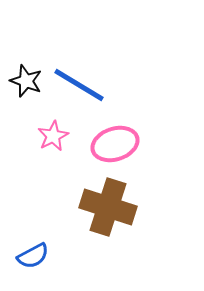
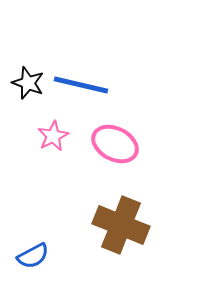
black star: moved 2 px right, 2 px down
blue line: moved 2 px right; rotated 18 degrees counterclockwise
pink ellipse: rotated 45 degrees clockwise
brown cross: moved 13 px right, 18 px down; rotated 4 degrees clockwise
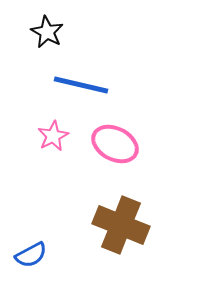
black star: moved 19 px right, 51 px up; rotated 8 degrees clockwise
blue semicircle: moved 2 px left, 1 px up
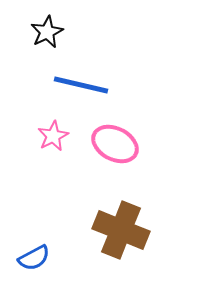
black star: rotated 16 degrees clockwise
brown cross: moved 5 px down
blue semicircle: moved 3 px right, 3 px down
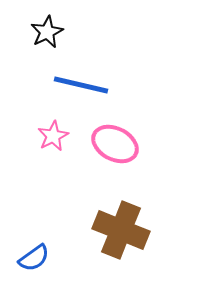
blue semicircle: rotated 8 degrees counterclockwise
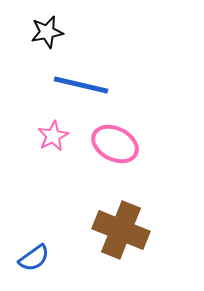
black star: rotated 16 degrees clockwise
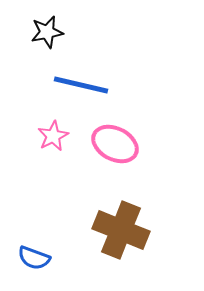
blue semicircle: rotated 56 degrees clockwise
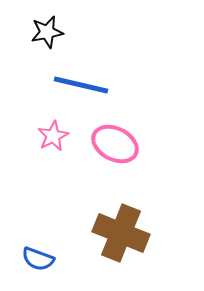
brown cross: moved 3 px down
blue semicircle: moved 4 px right, 1 px down
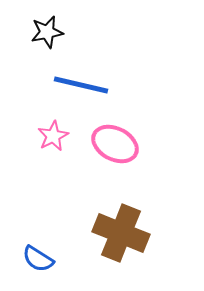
blue semicircle: rotated 12 degrees clockwise
